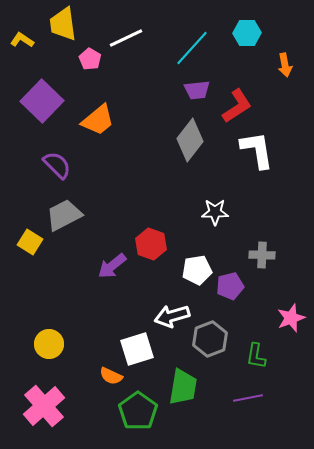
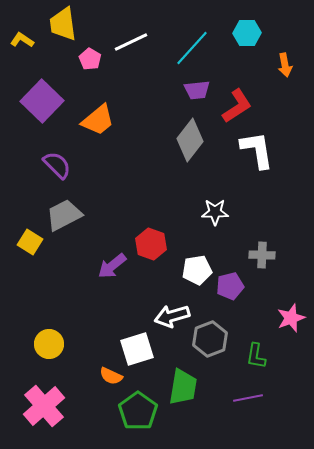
white line: moved 5 px right, 4 px down
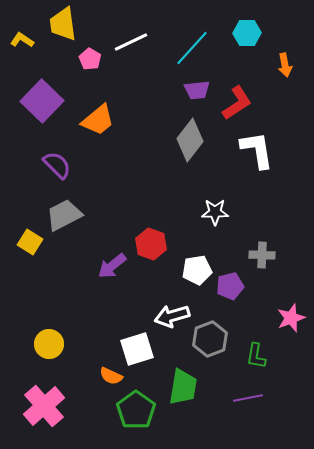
red L-shape: moved 3 px up
green pentagon: moved 2 px left, 1 px up
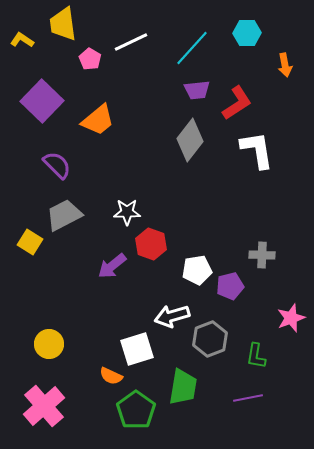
white star: moved 88 px left
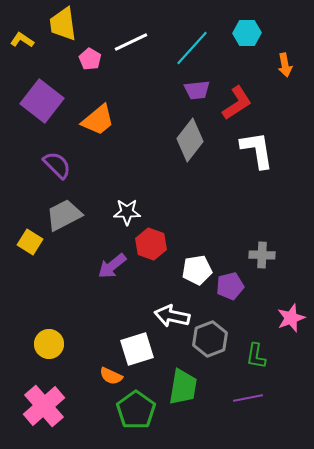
purple square: rotated 6 degrees counterclockwise
white arrow: rotated 28 degrees clockwise
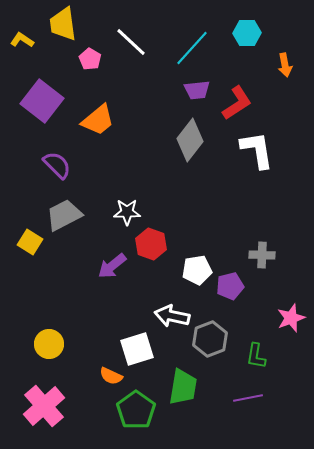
white line: rotated 68 degrees clockwise
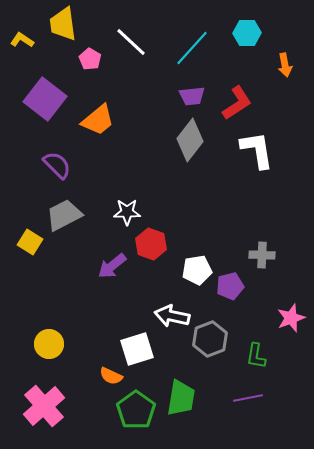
purple trapezoid: moved 5 px left, 6 px down
purple square: moved 3 px right, 2 px up
green trapezoid: moved 2 px left, 11 px down
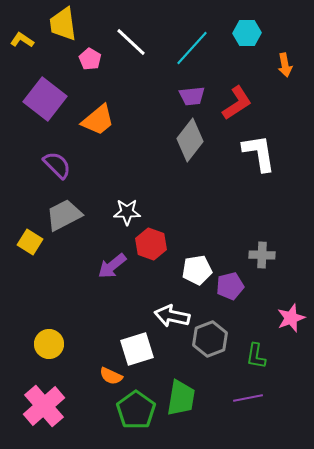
white L-shape: moved 2 px right, 3 px down
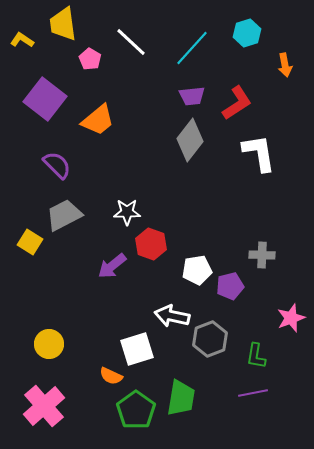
cyan hexagon: rotated 16 degrees counterclockwise
purple line: moved 5 px right, 5 px up
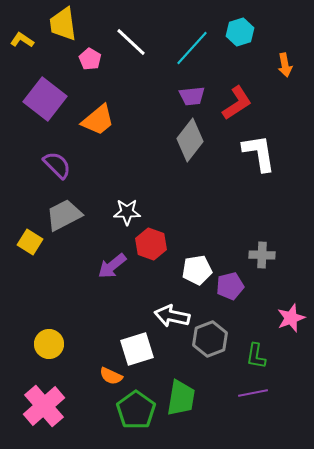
cyan hexagon: moved 7 px left, 1 px up
